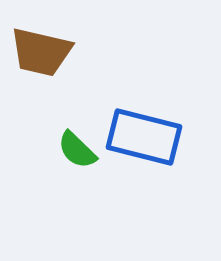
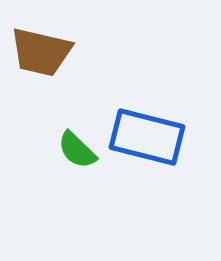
blue rectangle: moved 3 px right
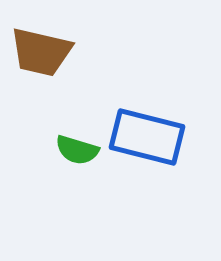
green semicircle: rotated 27 degrees counterclockwise
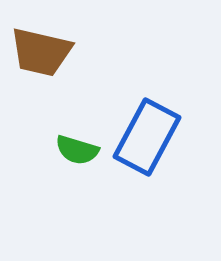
blue rectangle: rotated 76 degrees counterclockwise
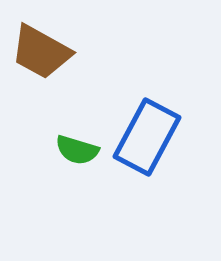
brown trapezoid: rotated 16 degrees clockwise
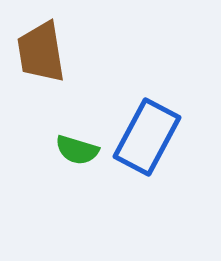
brown trapezoid: rotated 52 degrees clockwise
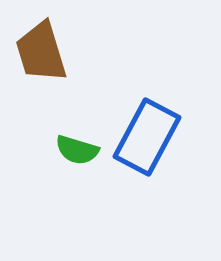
brown trapezoid: rotated 8 degrees counterclockwise
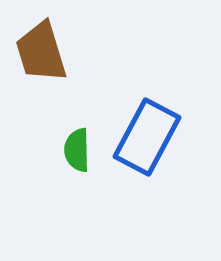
green semicircle: rotated 72 degrees clockwise
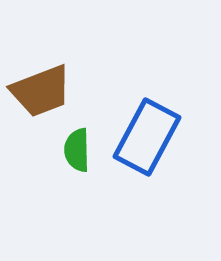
brown trapezoid: moved 39 px down; rotated 94 degrees counterclockwise
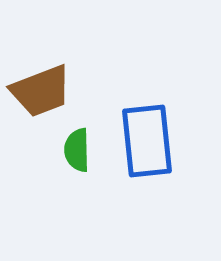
blue rectangle: moved 4 px down; rotated 34 degrees counterclockwise
